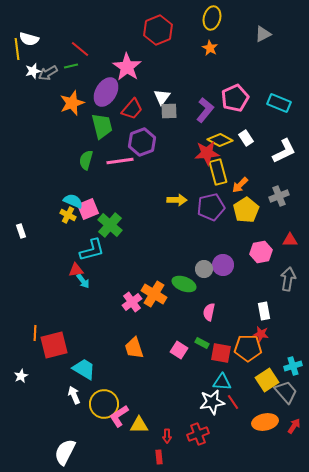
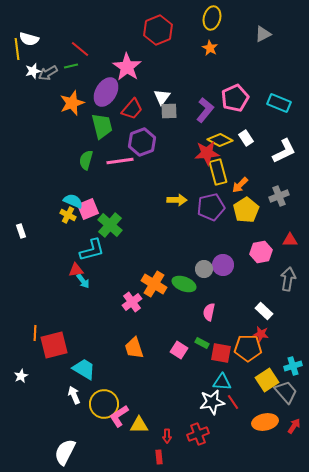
orange cross at (154, 294): moved 10 px up
white rectangle at (264, 311): rotated 36 degrees counterclockwise
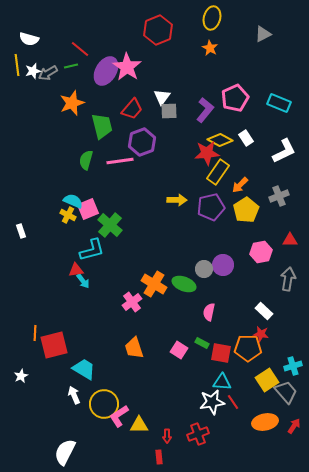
yellow line at (17, 49): moved 16 px down
purple ellipse at (106, 92): moved 21 px up
yellow rectangle at (218, 172): rotated 50 degrees clockwise
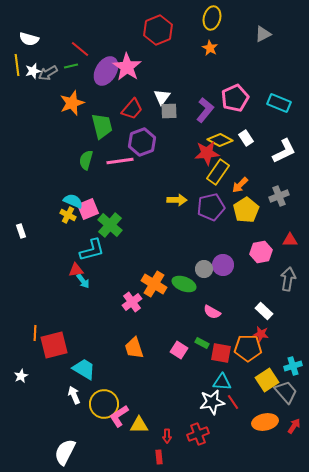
pink semicircle at (209, 312): moved 3 px right; rotated 72 degrees counterclockwise
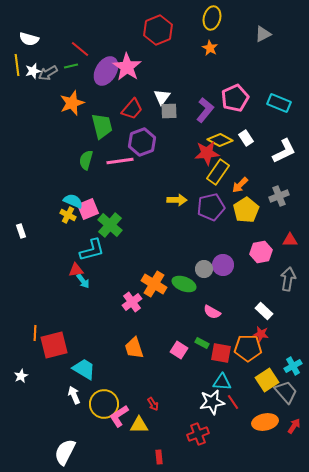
cyan cross at (293, 366): rotated 12 degrees counterclockwise
red arrow at (167, 436): moved 14 px left, 32 px up; rotated 32 degrees counterclockwise
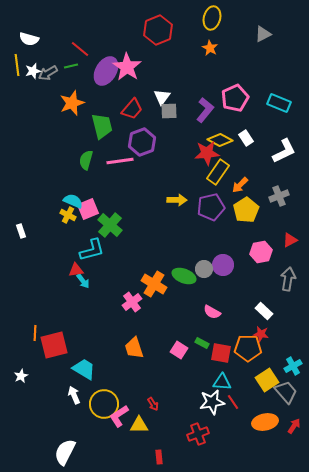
red triangle at (290, 240): rotated 28 degrees counterclockwise
green ellipse at (184, 284): moved 8 px up
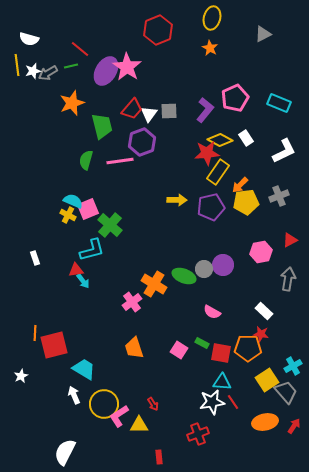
white triangle at (162, 97): moved 13 px left, 17 px down
yellow pentagon at (246, 210): moved 8 px up; rotated 25 degrees clockwise
white rectangle at (21, 231): moved 14 px right, 27 px down
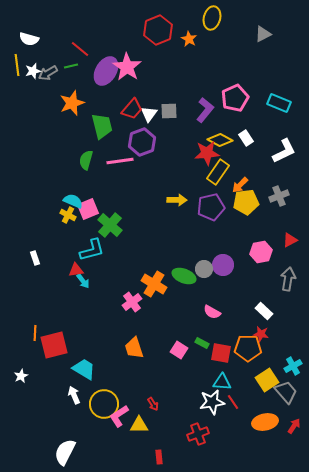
orange star at (210, 48): moved 21 px left, 9 px up
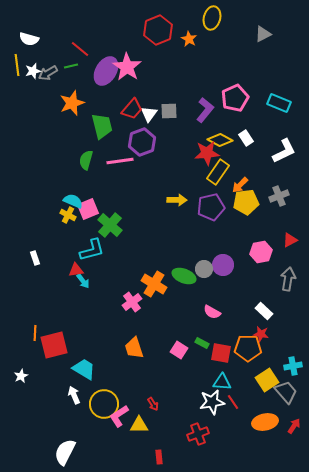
cyan cross at (293, 366): rotated 18 degrees clockwise
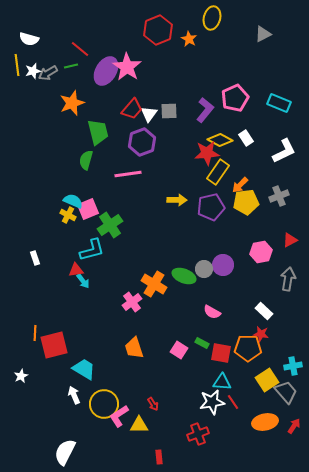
green trapezoid at (102, 126): moved 4 px left, 6 px down
pink line at (120, 161): moved 8 px right, 13 px down
green cross at (110, 225): rotated 15 degrees clockwise
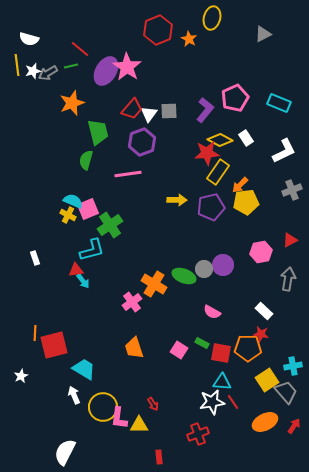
gray cross at (279, 196): moved 13 px right, 6 px up
yellow circle at (104, 404): moved 1 px left, 3 px down
pink L-shape at (119, 416): moved 2 px down; rotated 50 degrees counterclockwise
orange ellipse at (265, 422): rotated 15 degrees counterclockwise
